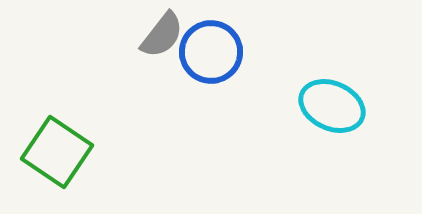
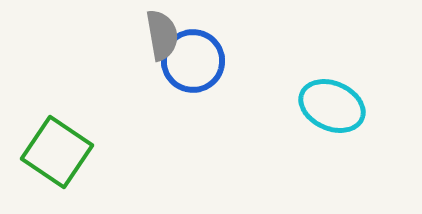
gray semicircle: rotated 48 degrees counterclockwise
blue circle: moved 18 px left, 9 px down
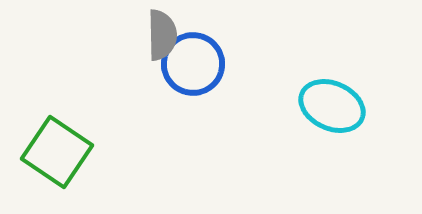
gray semicircle: rotated 9 degrees clockwise
blue circle: moved 3 px down
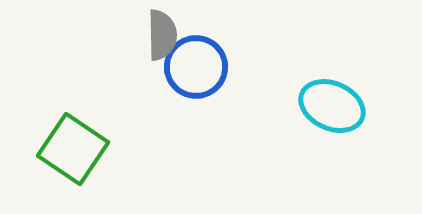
blue circle: moved 3 px right, 3 px down
green square: moved 16 px right, 3 px up
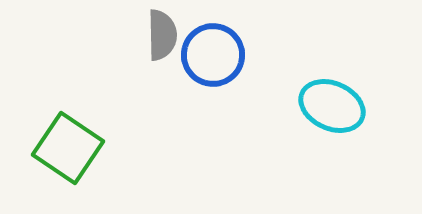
blue circle: moved 17 px right, 12 px up
green square: moved 5 px left, 1 px up
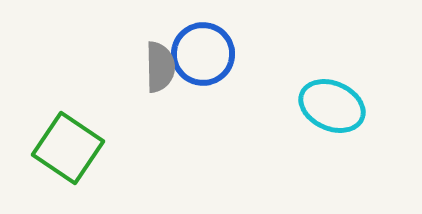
gray semicircle: moved 2 px left, 32 px down
blue circle: moved 10 px left, 1 px up
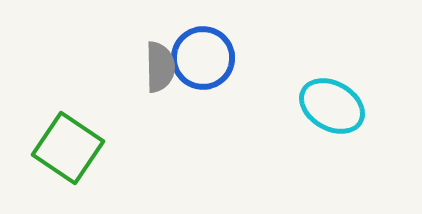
blue circle: moved 4 px down
cyan ellipse: rotated 6 degrees clockwise
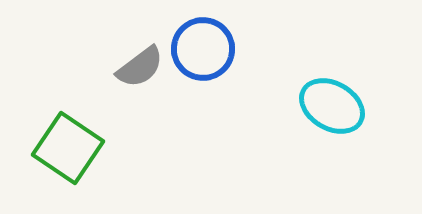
blue circle: moved 9 px up
gray semicircle: moved 20 px left; rotated 54 degrees clockwise
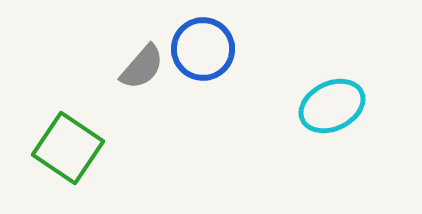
gray semicircle: moved 2 px right; rotated 12 degrees counterclockwise
cyan ellipse: rotated 56 degrees counterclockwise
